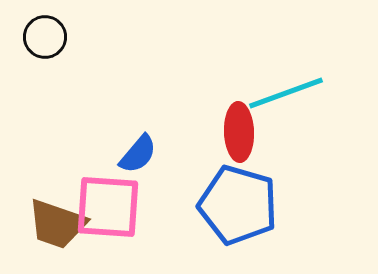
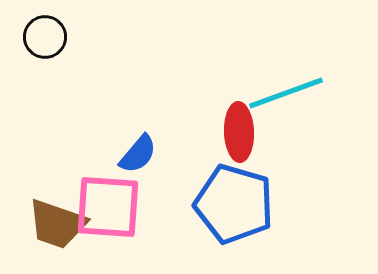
blue pentagon: moved 4 px left, 1 px up
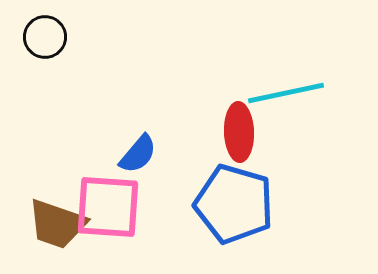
cyan line: rotated 8 degrees clockwise
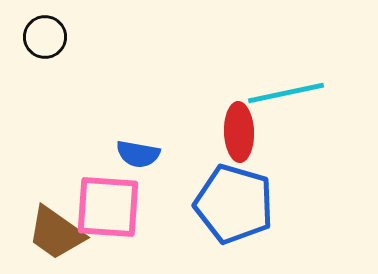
blue semicircle: rotated 60 degrees clockwise
brown trapezoid: moved 1 px left, 9 px down; rotated 16 degrees clockwise
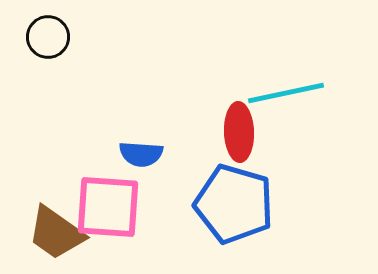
black circle: moved 3 px right
blue semicircle: moved 3 px right; rotated 6 degrees counterclockwise
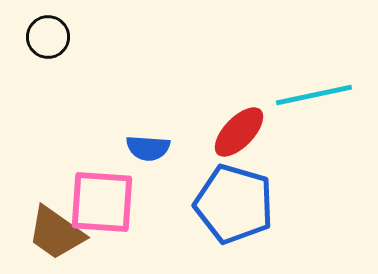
cyan line: moved 28 px right, 2 px down
red ellipse: rotated 46 degrees clockwise
blue semicircle: moved 7 px right, 6 px up
pink square: moved 6 px left, 5 px up
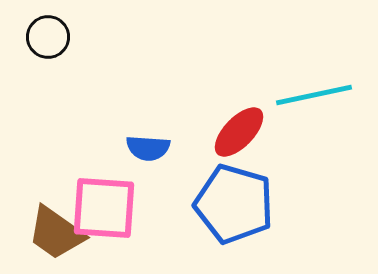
pink square: moved 2 px right, 6 px down
